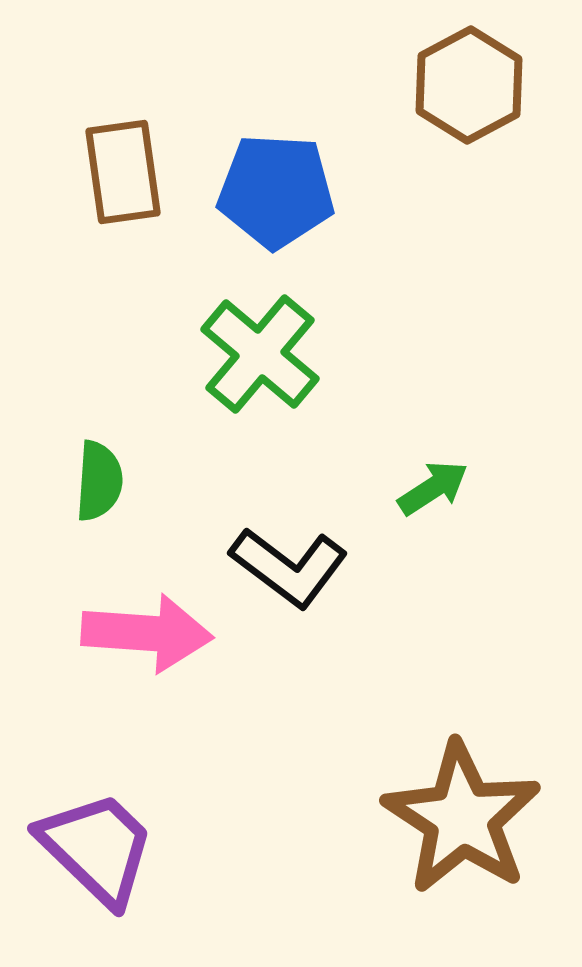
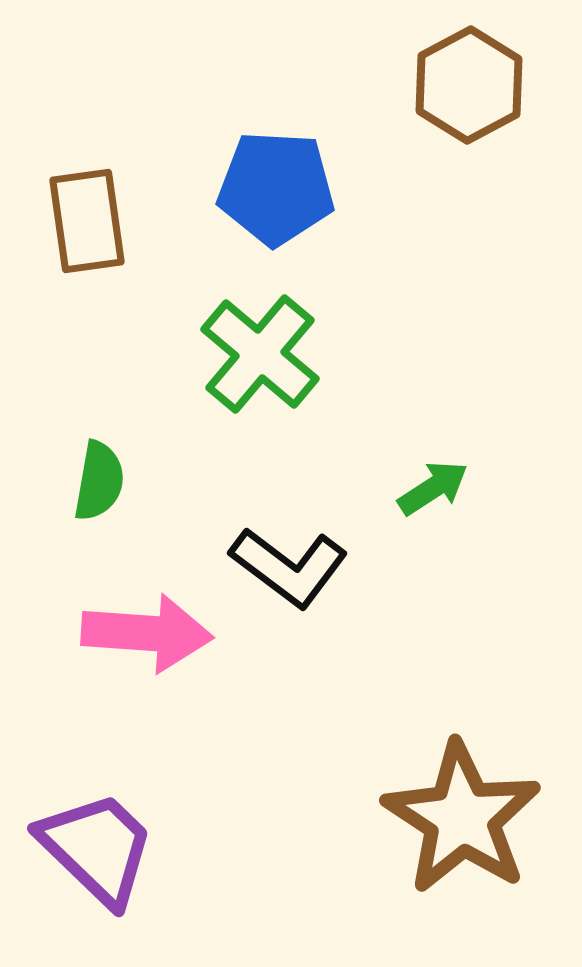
brown rectangle: moved 36 px left, 49 px down
blue pentagon: moved 3 px up
green semicircle: rotated 6 degrees clockwise
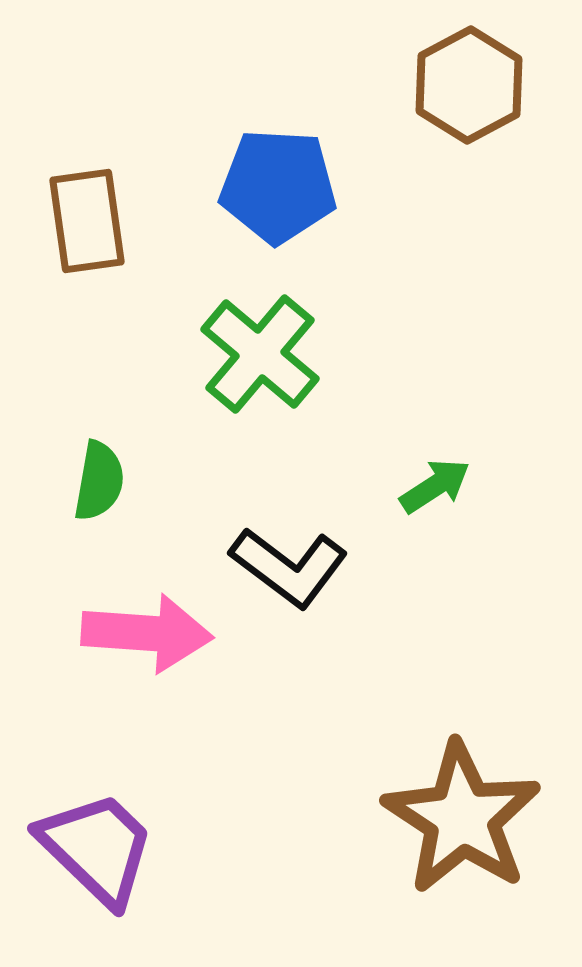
blue pentagon: moved 2 px right, 2 px up
green arrow: moved 2 px right, 2 px up
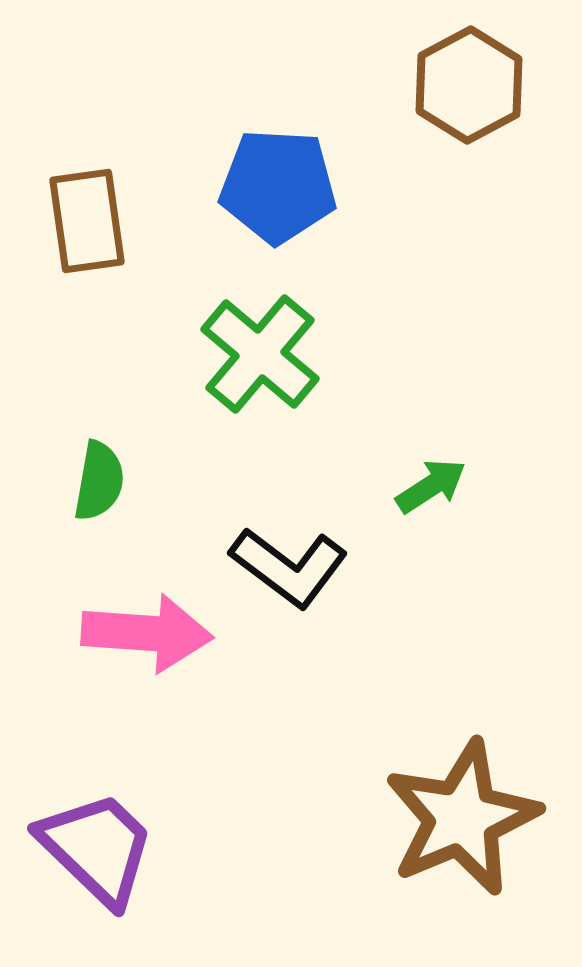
green arrow: moved 4 px left
brown star: rotated 16 degrees clockwise
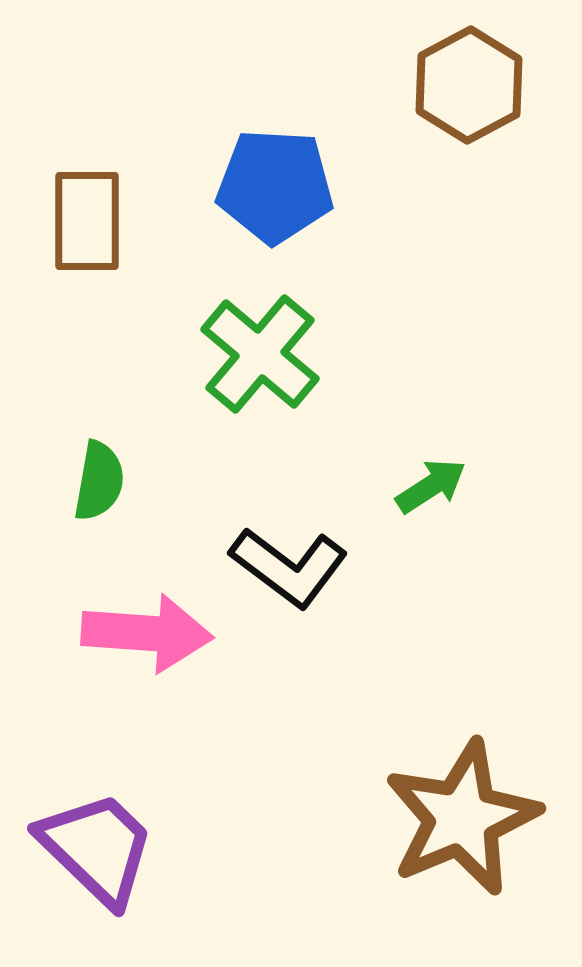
blue pentagon: moved 3 px left
brown rectangle: rotated 8 degrees clockwise
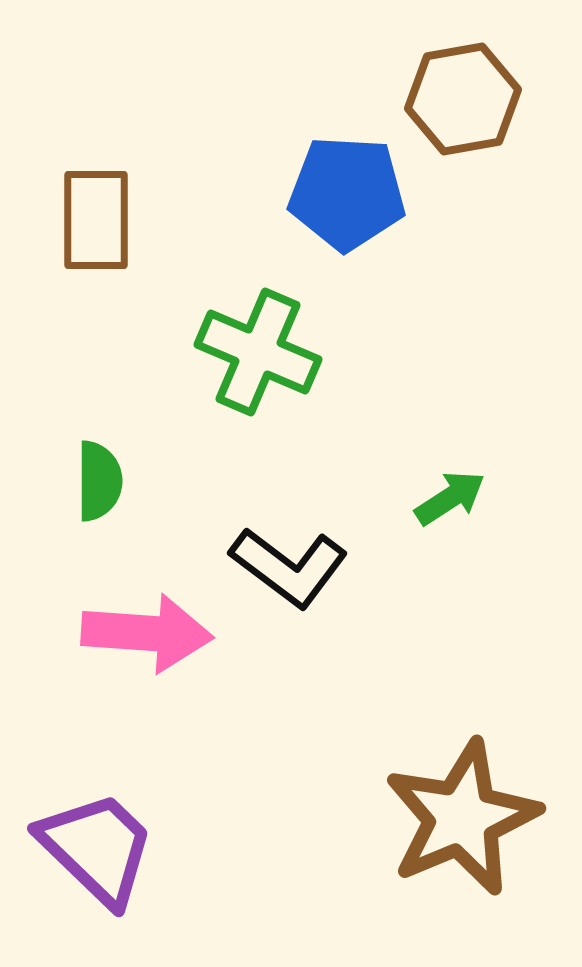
brown hexagon: moved 6 px left, 14 px down; rotated 18 degrees clockwise
blue pentagon: moved 72 px right, 7 px down
brown rectangle: moved 9 px right, 1 px up
green cross: moved 2 px left, 2 px up; rotated 17 degrees counterclockwise
green semicircle: rotated 10 degrees counterclockwise
green arrow: moved 19 px right, 12 px down
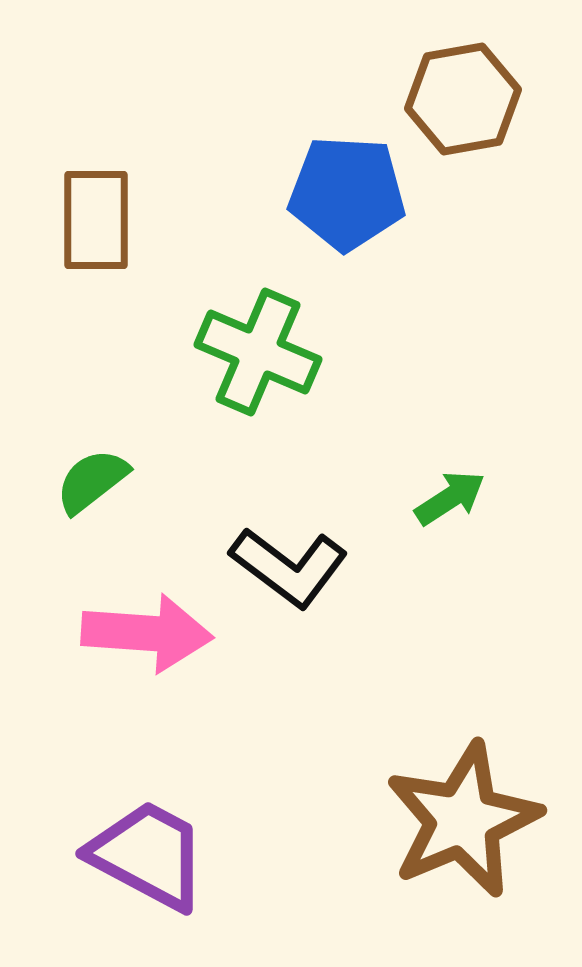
green semicircle: moved 7 px left; rotated 128 degrees counterclockwise
brown star: moved 1 px right, 2 px down
purple trapezoid: moved 51 px right, 7 px down; rotated 16 degrees counterclockwise
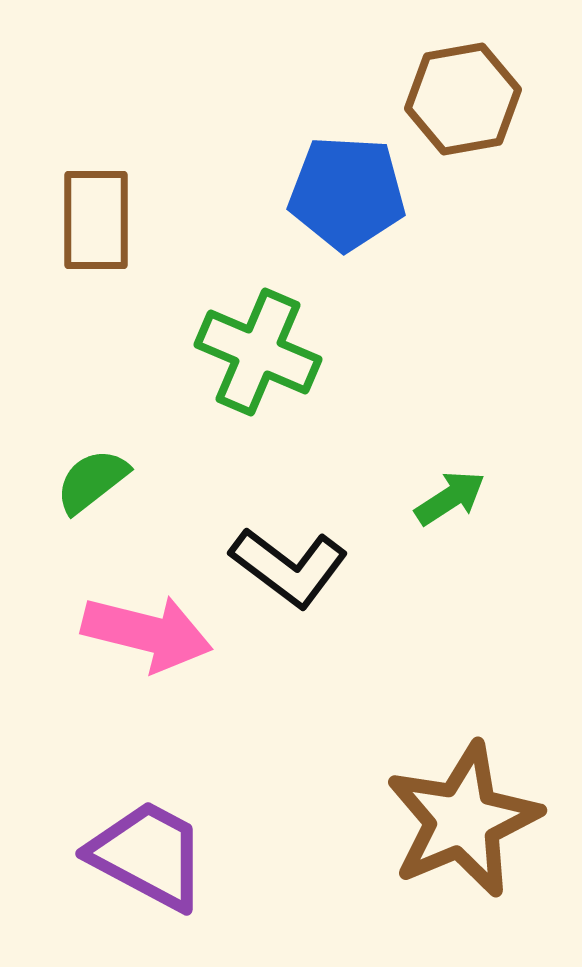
pink arrow: rotated 10 degrees clockwise
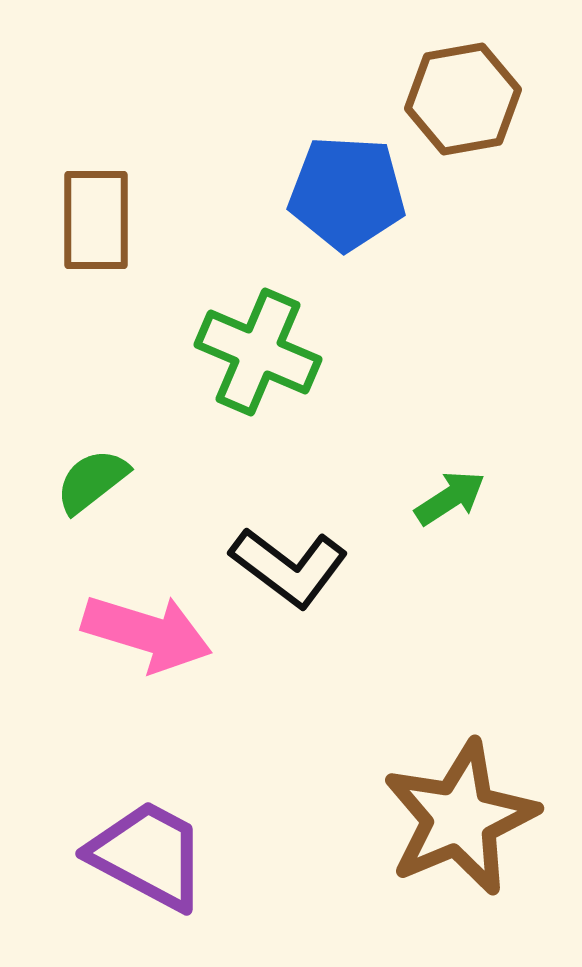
pink arrow: rotated 3 degrees clockwise
brown star: moved 3 px left, 2 px up
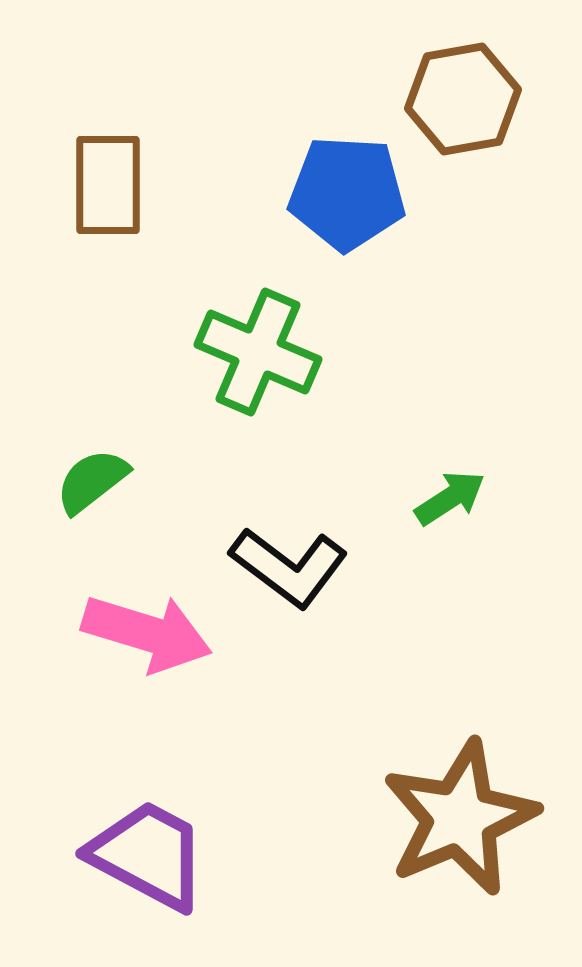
brown rectangle: moved 12 px right, 35 px up
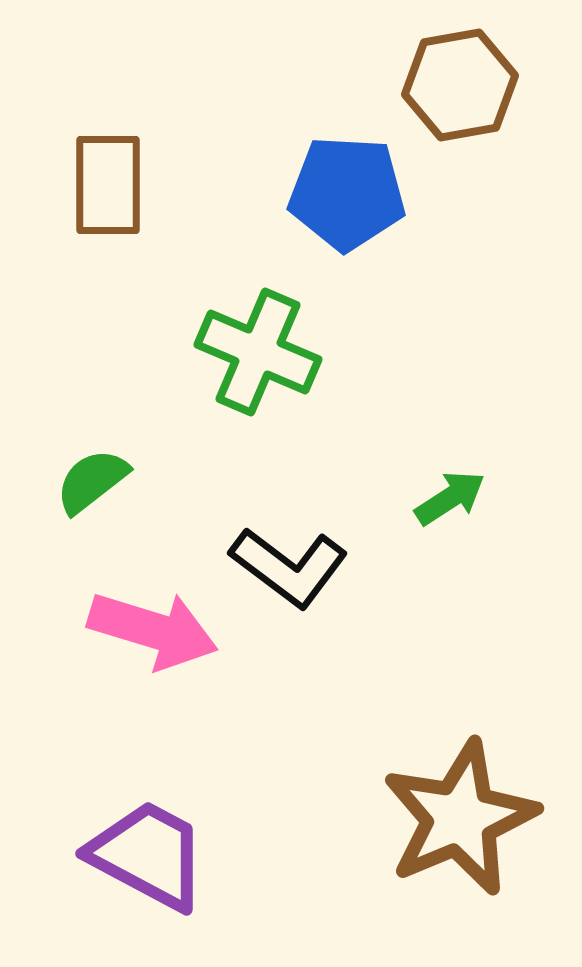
brown hexagon: moved 3 px left, 14 px up
pink arrow: moved 6 px right, 3 px up
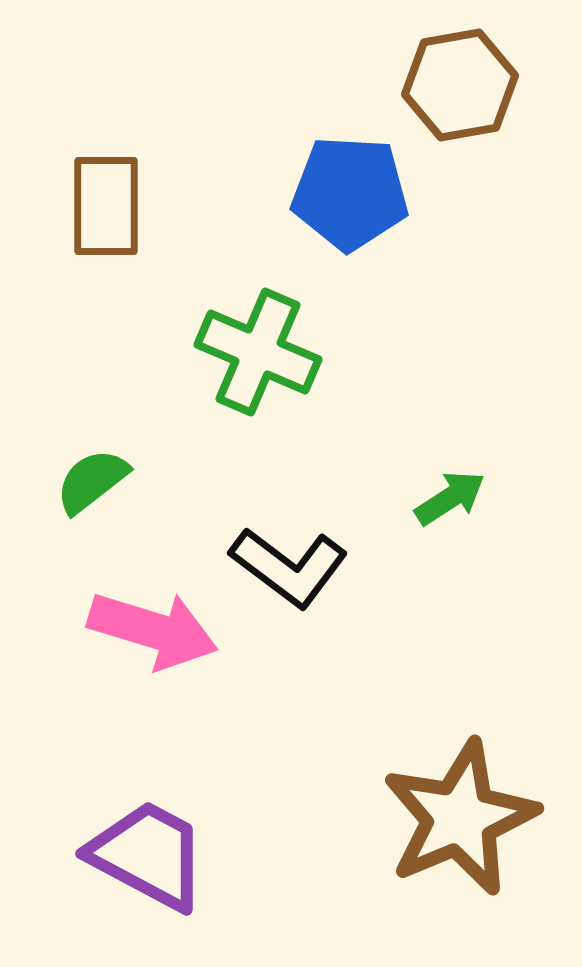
brown rectangle: moved 2 px left, 21 px down
blue pentagon: moved 3 px right
